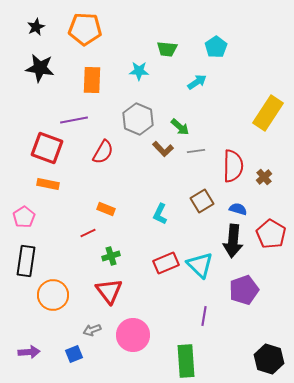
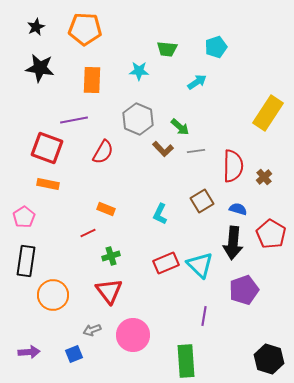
cyan pentagon at (216, 47): rotated 15 degrees clockwise
black arrow at (233, 241): moved 2 px down
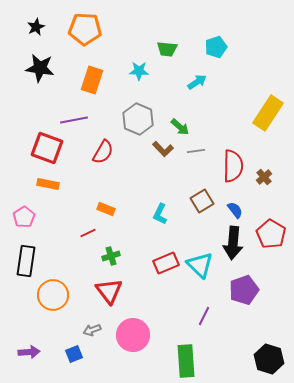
orange rectangle at (92, 80): rotated 16 degrees clockwise
blue semicircle at (238, 209): moved 3 px left, 1 px down; rotated 36 degrees clockwise
purple line at (204, 316): rotated 18 degrees clockwise
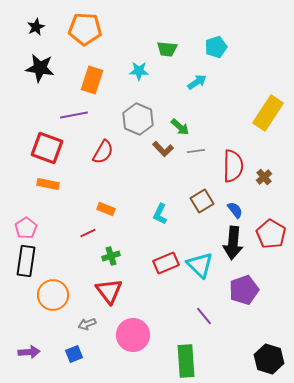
purple line at (74, 120): moved 5 px up
pink pentagon at (24, 217): moved 2 px right, 11 px down
purple line at (204, 316): rotated 66 degrees counterclockwise
gray arrow at (92, 330): moved 5 px left, 6 px up
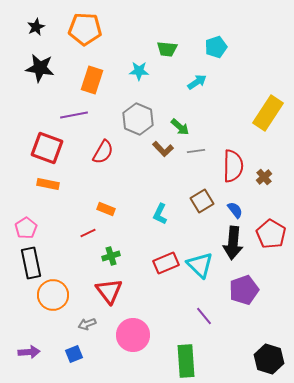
black rectangle at (26, 261): moved 5 px right, 2 px down; rotated 20 degrees counterclockwise
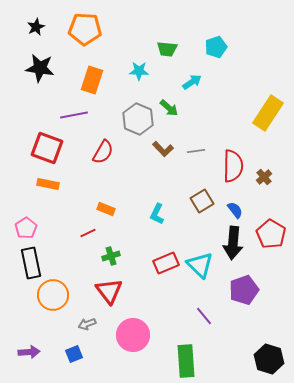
cyan arrow at (197, 82): moved 5 px left
green arrow at (180, 127): moved 11 px left, 19 px up
cyan L-shape at (160, 214): moved 3 px left
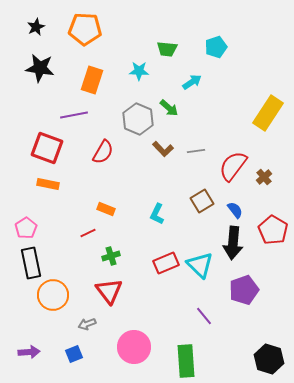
red semicircle at (233, 166): rotated 144 degrees counterclockwise
red pentagon at (271, 234): moved 2 px right, 4 px up
pink circle at (133, 335): moved 1 px right, 12 px down
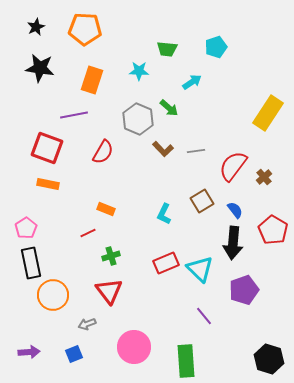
cyan L-shape at (157, 214): moved 7 px right
cyan triangle at (200, 265): moved 4 px down
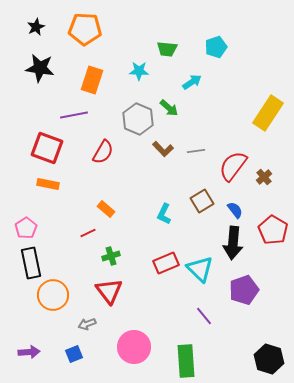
orange rectangle at (106, 209): rotated 18 degrees clockwise
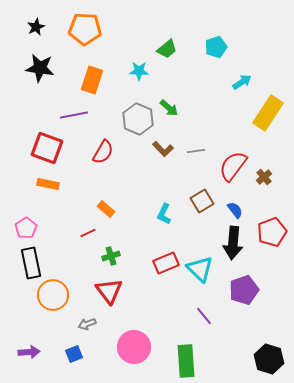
green trapezoid at (167, 49): rotated 45 degrees counterclockwise
cyan arrow at (192, 82): moved 50 px right
red pentagon at (273, 230): moved 1 px left, 2 px down; rotated 20 degrees clockwise
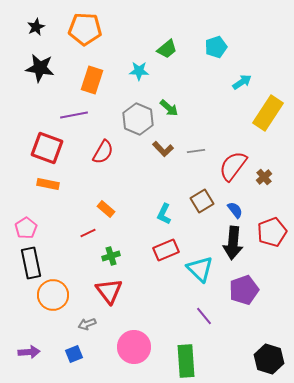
red rectangle at (166, 263): moved 13 px up
